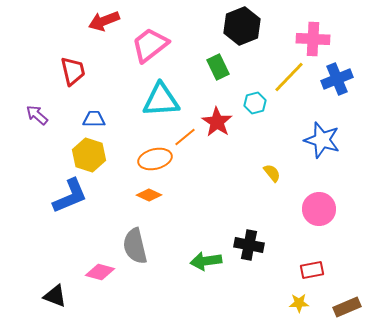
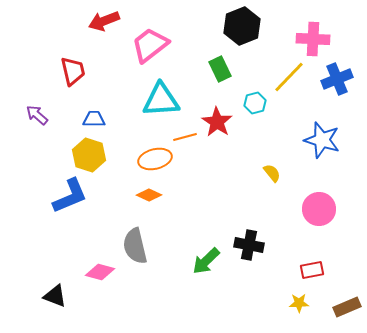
green rectangle: moved 2 px right, 2 px down
orange line: rotated 25 degrees clockwise
green arrow: rotated 36 degrees counterclockwise
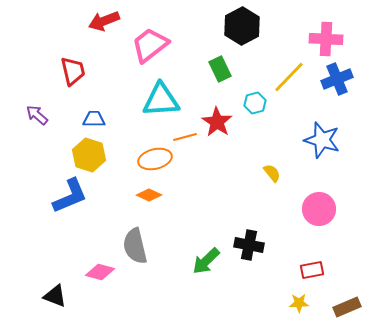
black hexagon: rotated 6 degrees counterclockwise
pink cross: moved 13 px right
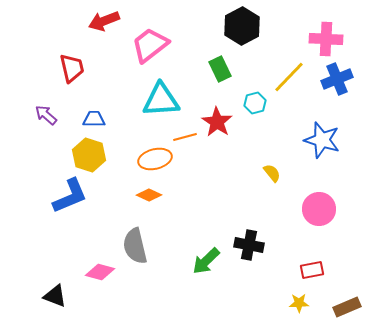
red trapezoid: moved 1 px left, 3 px up
purple arrow: moved 9 px right
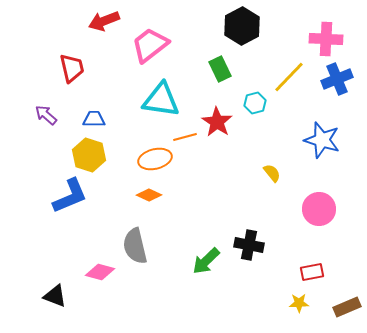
cyan triangle: rotated 12 degrees clockwise
red rectangle: moved 2 px down
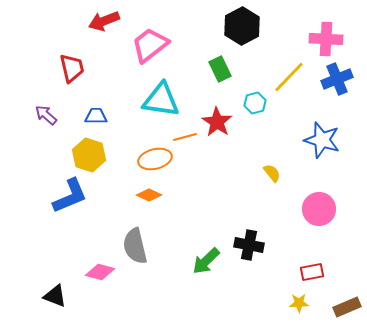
blue trapezoid: moved 2 px right, 3 px up
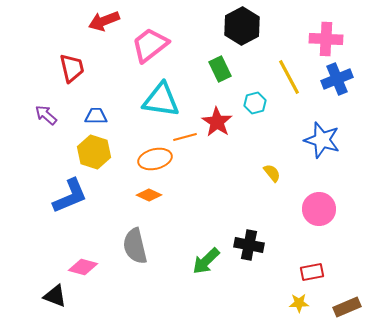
yellow line: rotated 72 degrees counterclockwise
yellow hexagon: moved 5 px right, 3 px up
pink diamond: moved 17 px left, 5 px up
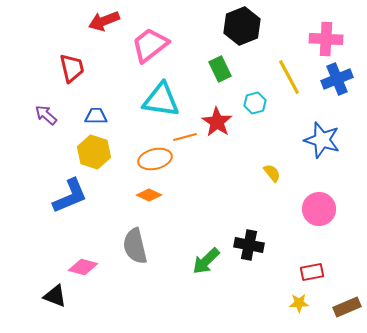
black hexagon: rotated 6 degrees clockwise
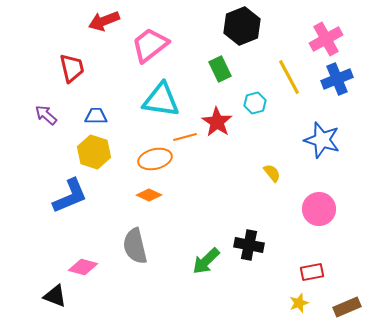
pink cross: rotated 32 degrees counterclockwise
yellow star: rotated 18 degrees counterclockwise
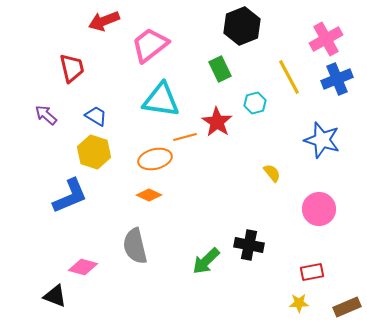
blue trapezoid: rotated 30 degrees clockwise
yellow star: rotated 18 degrees clockwise
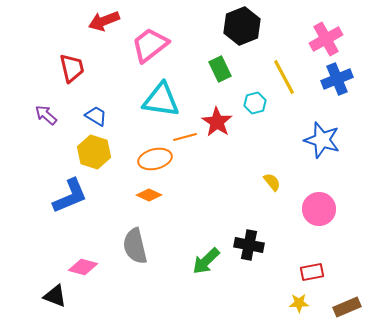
yellow line: moved 5 px left
yellow semicircle: moved 9 px down
